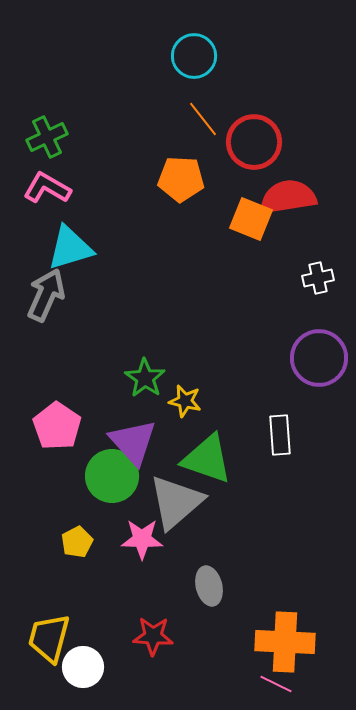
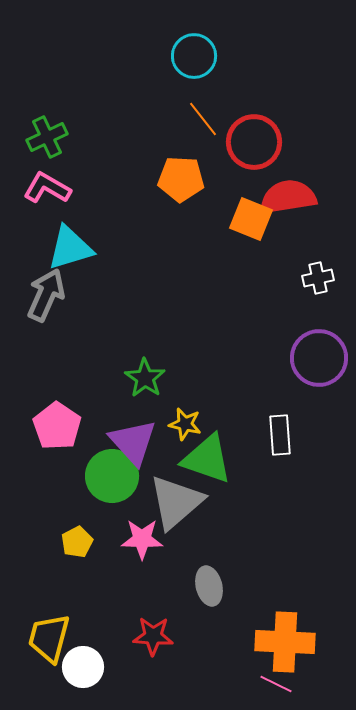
yellow star: moved 23 px down
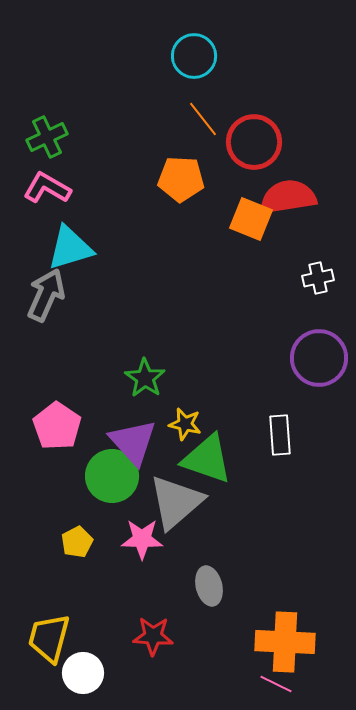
white circle: moved 6 px down
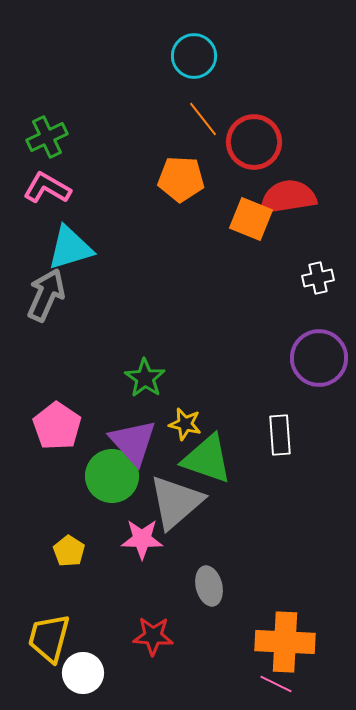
yellow pentagon: moved 8 px left, 9 px down; rotated 12 degrees counterclockwise
